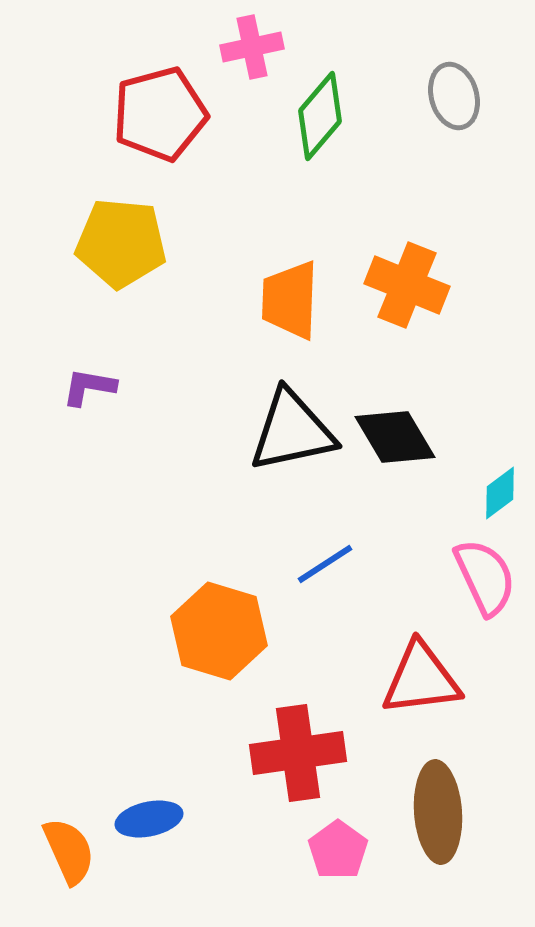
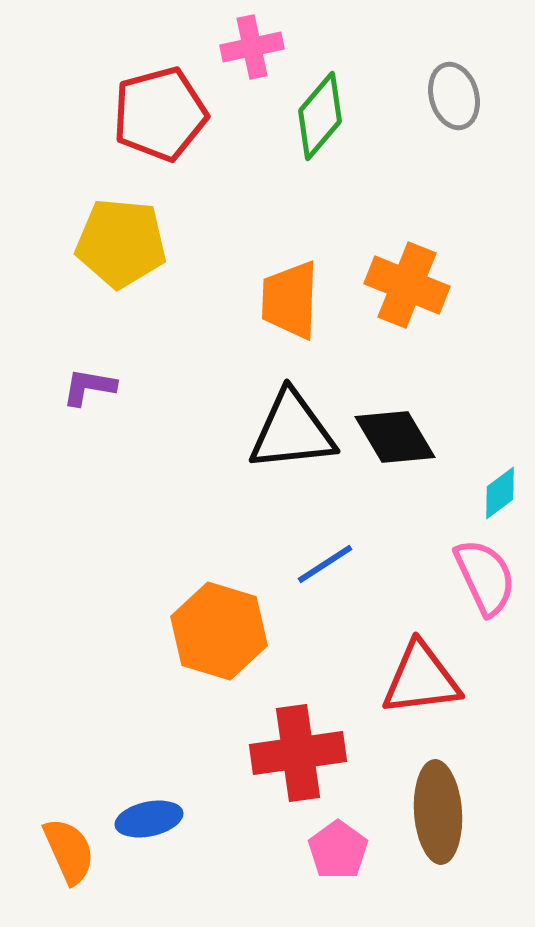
black triangle: rotated 6 degrees clockwise
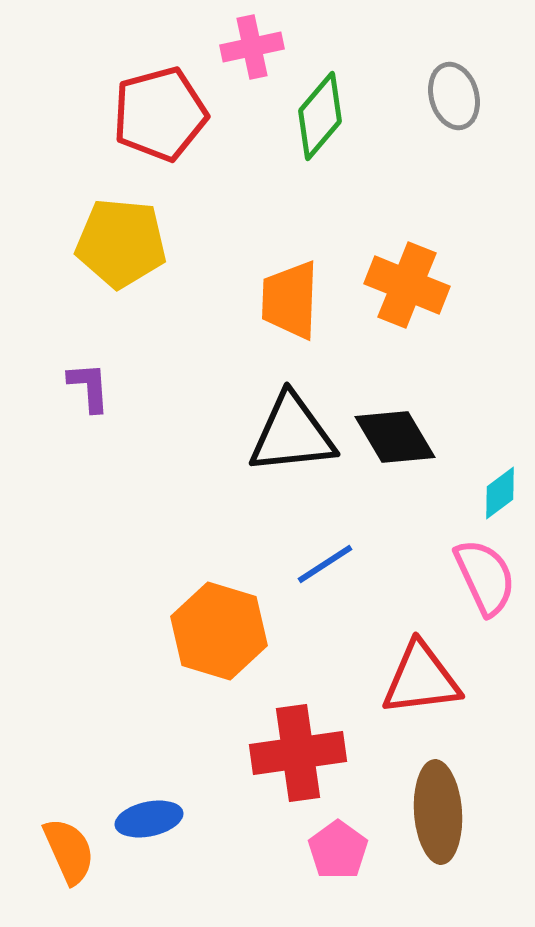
purple L-shape: rotated 76 degrees clockwise
black triangle: moved 3 px down
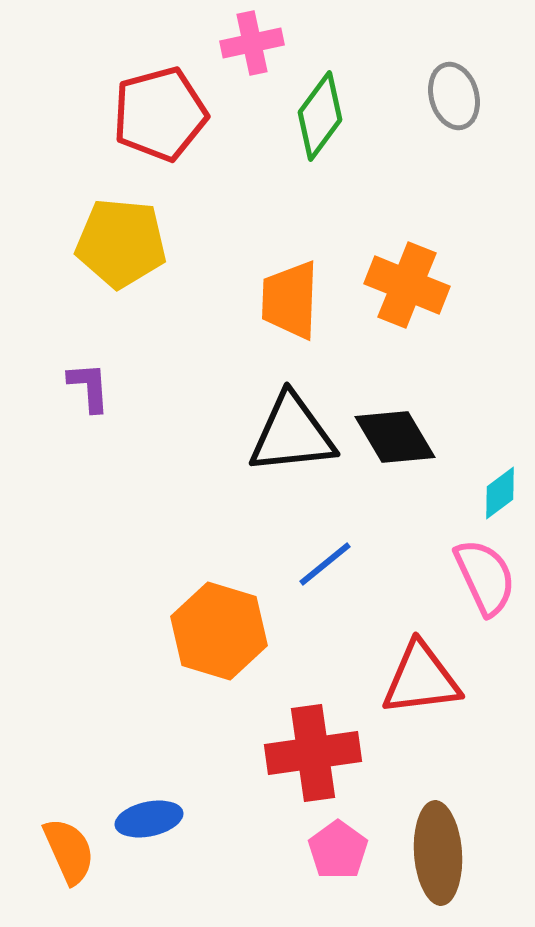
pink cross: moved 4 px up
green diamond: rotated 4 degrees counterclockwise
blue line: rotated 6 degrees counterclockwise
red cross: moved 15 px right
brown ellipse: moved 41 px down
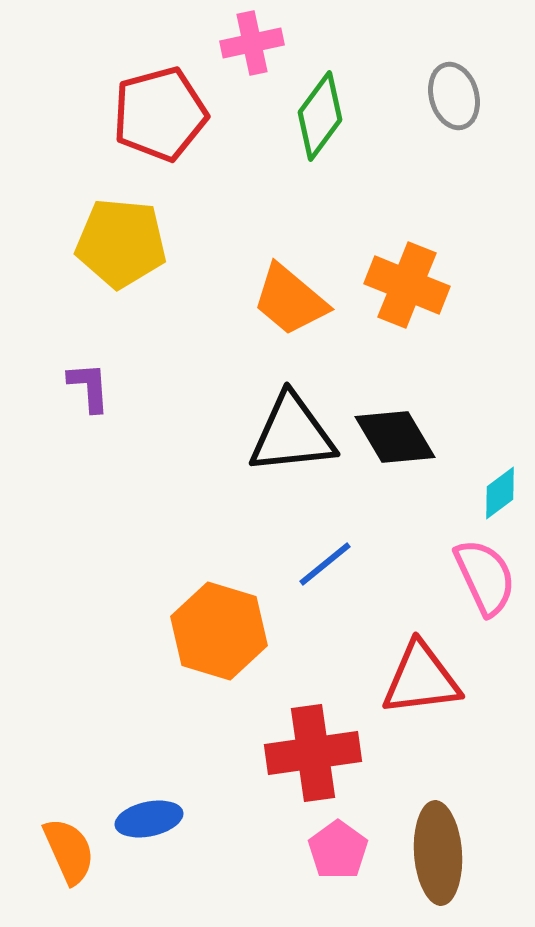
orange trapezoid: rotated 52 degrees counterclockwise
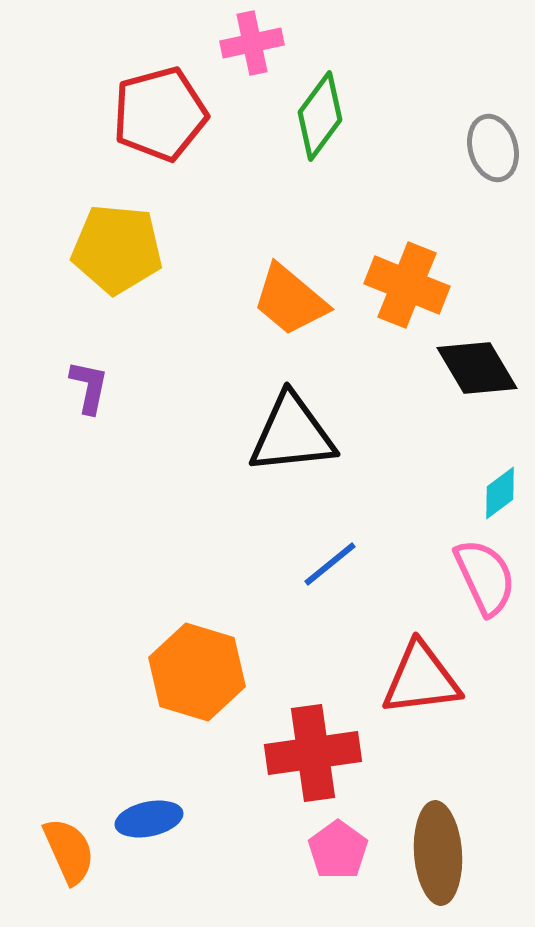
gray ellipse: moved 39 px right, 52 px down
yellow pentagon: moved 4 px left, 6 px down
purple L-shape: rotated 16 degrees clockwise
black diamond: moved 82 px right, 69 px up
blue line: moved 5 px right
orange hexagon: moved 22 px left, 41 px down
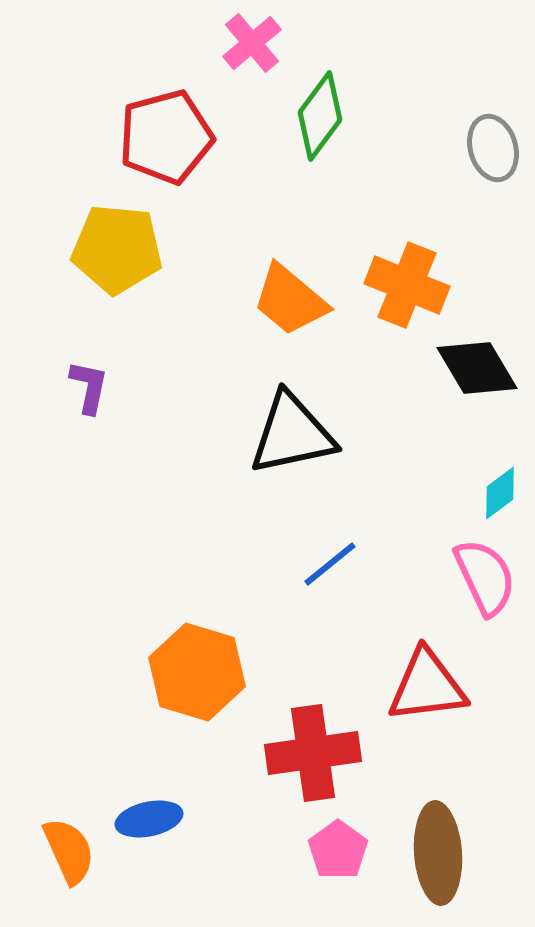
pink cross: rotated 28 degrees counterclockwise
red pentagon: moved 6 px right, 23 px down
black triangle: rotated 6 degrees counterclockwise
red triangle: moved 6 px right, 7 px down
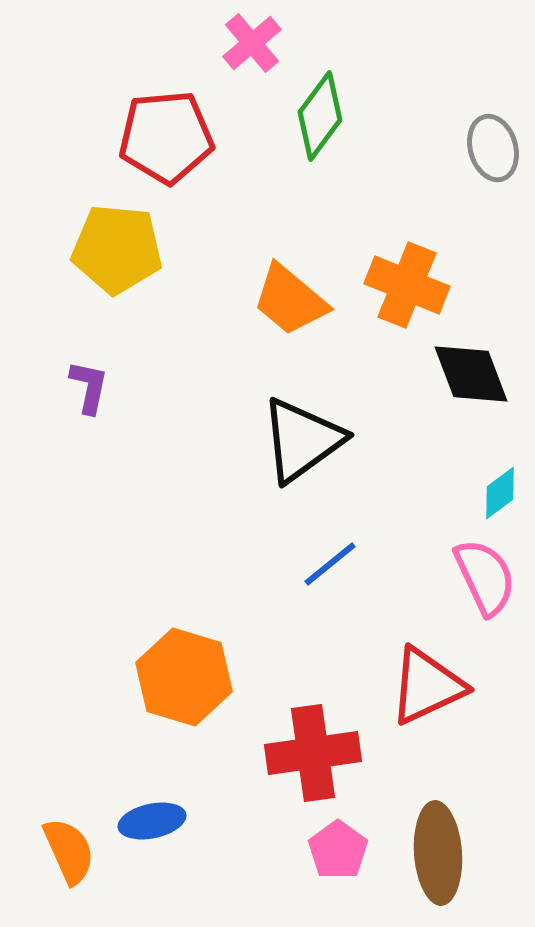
red pentagon: rotated 10 degrees clockwise
black diamond: moved 6 px left, 6 px down; rotated 10 degrees clockwise
black triangle: moved 10 px right, 6 px down; rotated 24 degrees counterclockwise
orange hexagon: moved 13 px left, 5 px down
red triangle: rotated 18 degrees counterclockwise
blue ellipse: moved 3 px right, 2 px down
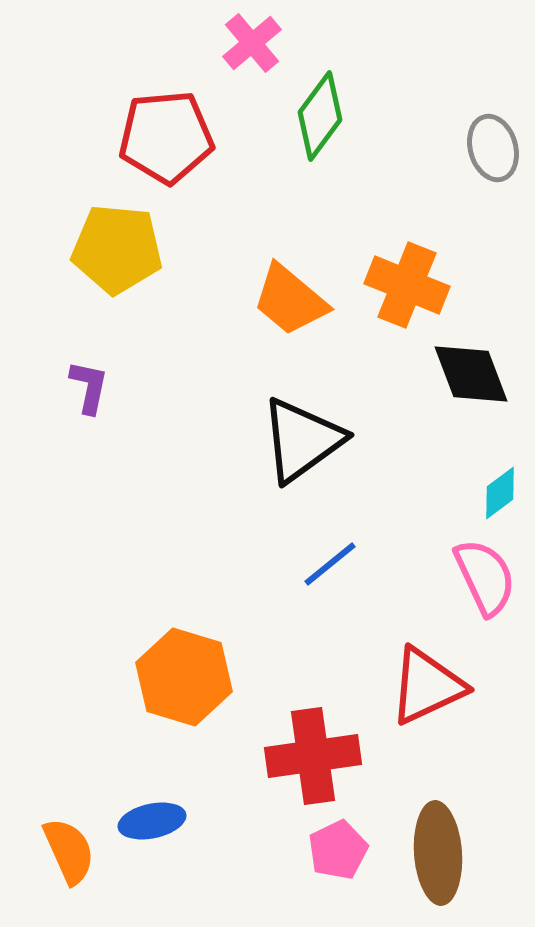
red cross: moved 3 px down
pink pentagon: rotated 10 degrees clockwise
